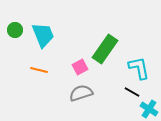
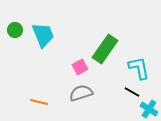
orange line: moved 32 px down
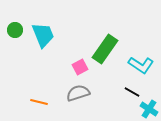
cyan L-shape: moved 2 px right, 3 px up; rotated 135 degrees clockwise
gray semicircle: moved 3 px left
